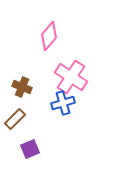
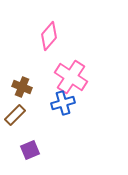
brown rectangle: moved 4 px up
purple square: moved 1 px down
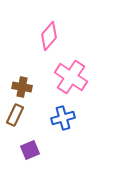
brown cross: rotated 12 degrees counterclockwise
blue cross: moved 15 px down
brown rectangle: rotated 20 degrees counterclockwise
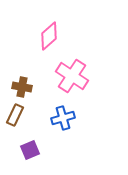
pink diamond: rotated 8 degrees clockwise
pink cross: moved 1 px right, 1 px up
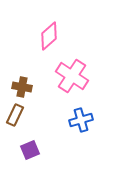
blue cross: moved 18 px right, 2 px down
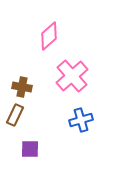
pink cross: rotated 16 degrees clockwise
purple square: moved 1 px up; rotated 24 degrees clockwise
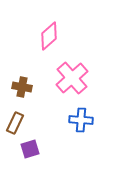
pink cross: moved 2 px down
brown rectangle: moved 8 px down
blue cross: rotated 20 degrees clockwise
purple square: rotated 18 degrees counterclockwise
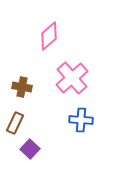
purple square: rotated 30 degrees counterclockwise
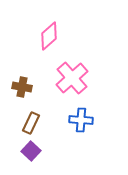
brown rectangle: moved 16 px right
purple square: moved 1 px right, 2 px down
